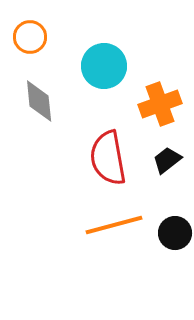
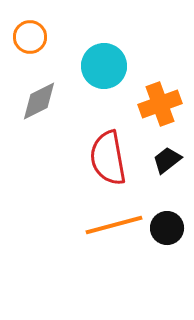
gray diamond: rotated 69 degrees clockwise
black circle: moved 8 px left, 5 px up
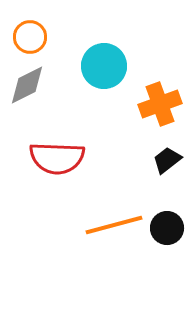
gray diamond: moved 12 px left, 16 px up
red semicircle: moved 51 px left; rotated 78 degrees counterclockwise
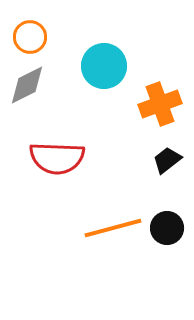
orange line: moved 1 px left, 3 px down
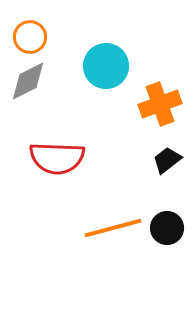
cyan circle: moved 2 px right
gray diamond: moved 1 px right, 4 px up
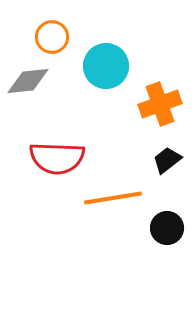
orange circle: moved 22 px right
gray diamond: rotated 21 degrees clockwise
orange line: moved 30 px up; rotated 6 degrees clockwise
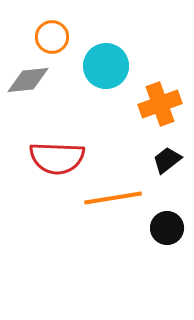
gray diamond: moved 1 px up
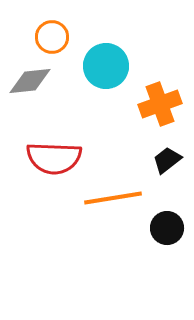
gray diamond: moved 2 px right, 1 px down
red semicircle: moved 3 px left
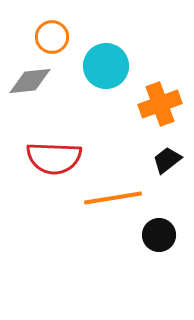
black circle: moved 8 px left, 7 px down
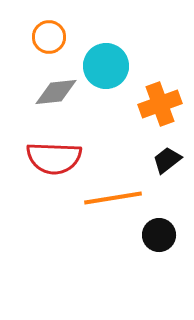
orange circle: moved 3 px left
gray diamond: moved 26 px right, 11 px down
